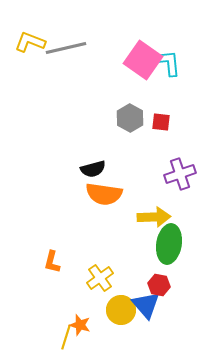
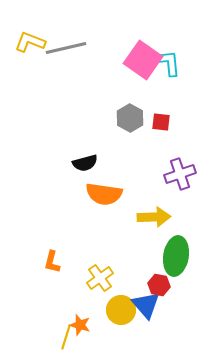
black semicircle: moved 8 px left, 6 px up
green ellipse: moved 7 px right, 12 px down
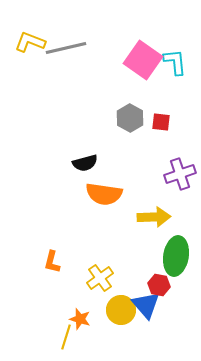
cyan L-shape: moved 6 px right, 1 px up
orange star: moved 6 px up
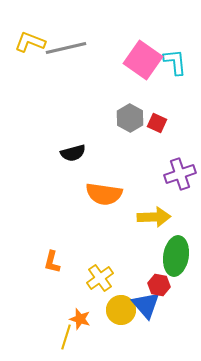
red square: moved 4 px left, 1 px down; rotated 18 degrees clockwise
black semicircle: moved 12 px left, 10 px up
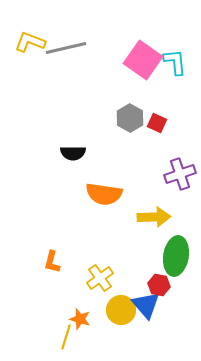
black semicircle: rotated 15 degrees clockwise
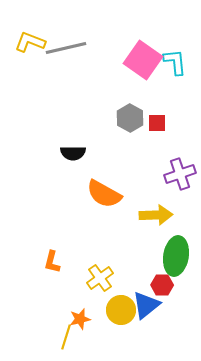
red square: rotated 24 degrees counterclockwise
orange semicircle: rotated 21 degrees clockwise
yellow arrow: moved 2 px right, 2 px up
red hexagon: moved 3 px right; rotated 10 degrees counterclockwise
blue triangle: rotated 32 degrees clockwise
orange star: rotated 30 degrees counterclockwise
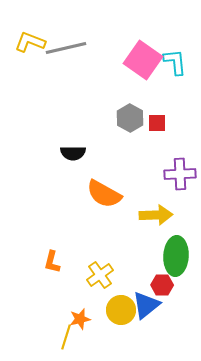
purple cross: rotated 16 degrees clockwise
green ellipse: rotated 6 degrees counterclockwise
yellow cross: moved 3 px up
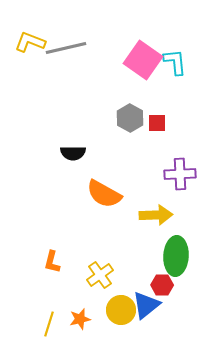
yellow line: moved 17 px left, 13 px up
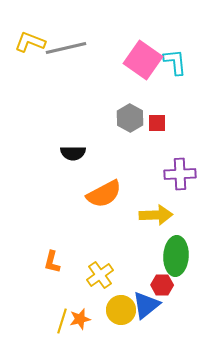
orange semicircle: rotated 57 degrees counterclockwise
yellow line: moved 13 px right, 3 px up
